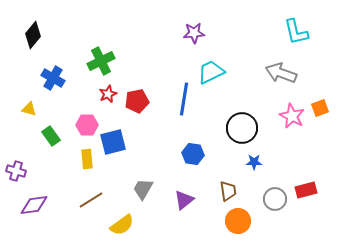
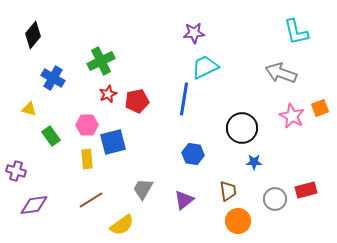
cyan trapezoid: moved 6 px left, 5 px up
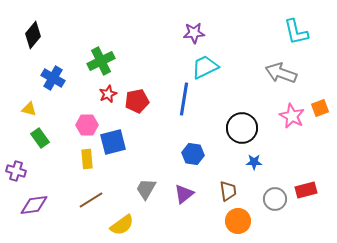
green rectangle: moved 11 px left, 2 px down
gray trapezoid: moved 3 px right
purple triangle: moved 6 px up
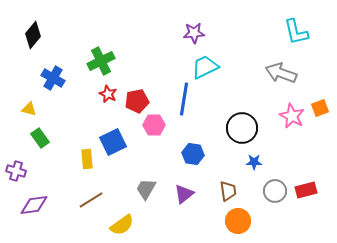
red star: rotated 24 degrees counterclockwise
pink hexagon: moved 67 px right
blue square: rotated 12 degrees counterclockwise
gray circle: moved 8 px up
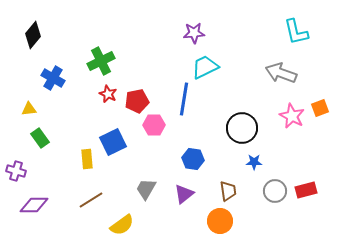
yellow triangle: rotated 21 degrees counterclockwise
blue hexagon: moved 5 px down
purple diamond: rotated 8 degrees clockwise
orange circle: moved 18 px left
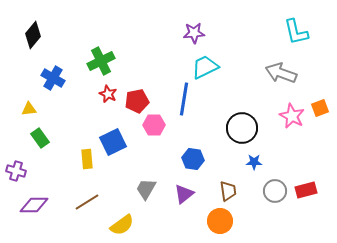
brown line: moved 4 px left, 2 px down
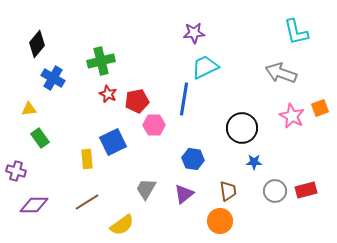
black diamond: moved 4 px right, 9 px down
green cross: rotated 12 degrees clockwise
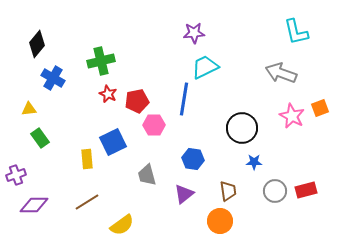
purple cross: moved 4 px down; rotated 36 degrees counterclockwise
gray trapezoid: moved 1 px right, 14 px up; rotated 45 degrees counterclockwise
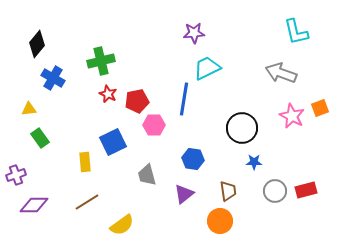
cyan trapezoid: moved 2 px right, 1 px down
yellow rectangle: moved 2 px left, 3 px down
